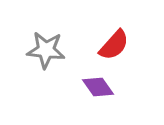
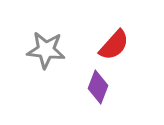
purple diamond: rotated 56 degrees clockwise
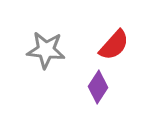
purple diamond: rotated 12 degrees clockwise
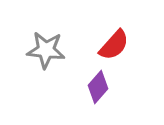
purple diamond: rotated 8 degrees clockwise
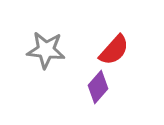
red semicircle: moved 5 px down
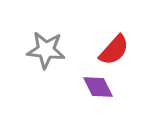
purple diamond: rotated 68 degrees counterclockwise
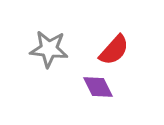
gray star: moved 3 px right, 1 px up
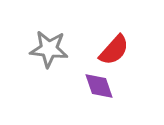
purple diamond: moved 1 px right, 1 px up; rotated 8 degrees clockwise
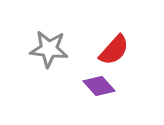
purple diamond: rotated 24 degrees counterclockwise
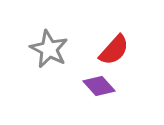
gray star: rotated 21 degrees clockwise
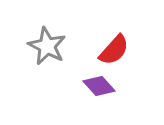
gray star: moved 2 px left, 3 px up
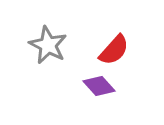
gray star: moved 1 px right, 1 px up
